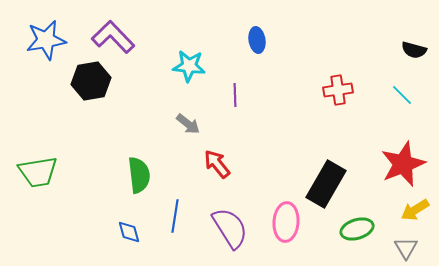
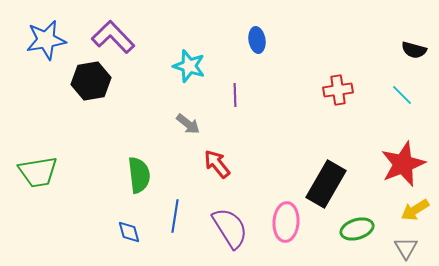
cyan star: rotated 12 degrees clockwise
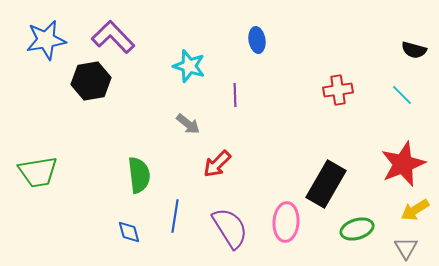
red arrow: rotated 96 degrees counterclockwise
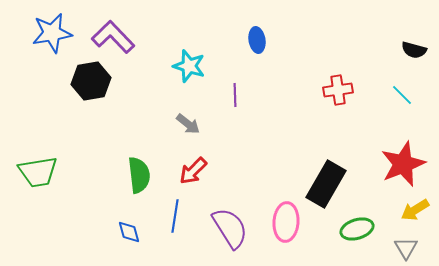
blue star: moved 6 px right, 7 px up
red arrow: moved 24 px left, 7 px down
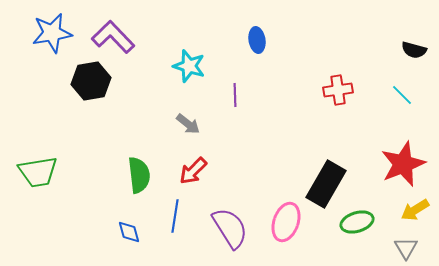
pink ellipse: rotated 15 degrees clockwise
green ellipse: moved 7 px up
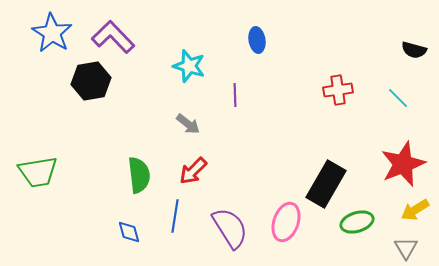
blue star: rotated 30 degrees counterclockwise
cyan line: moved 4 px left, 3 px down
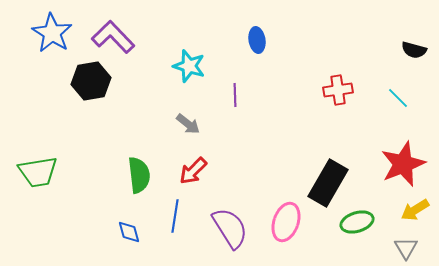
black rectangle: moved 2 px right, 1 px up
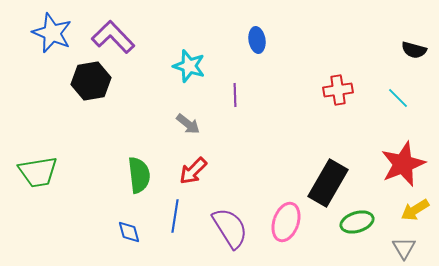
blue star: rotated 9 degrees counterclockwise
gray triangle: moved 2 px left
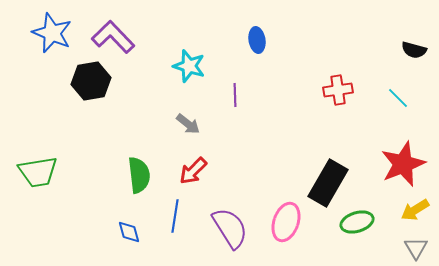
gray triangle: moved 12 px right
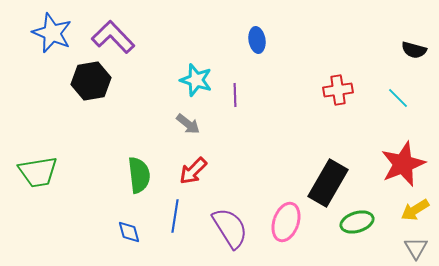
cyan star: moved 7 px right, 14 px down
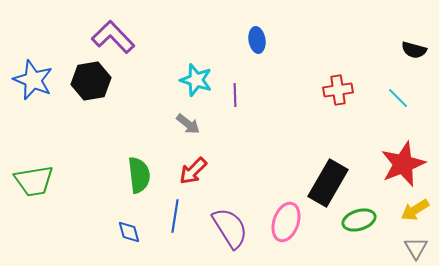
blue star: moved 19 px left, 47 px down
green trapezoid: moved 4 px left, 9 px down
green ellipse: moved 2 px right, 2 px up
